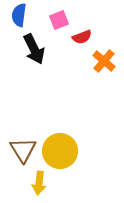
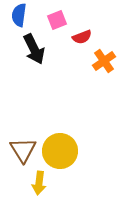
pink square: moved 2 px left
orange cross: rotated 15 degrees clockwise
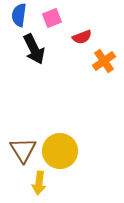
pink square: moved 5 px left, 2 px up
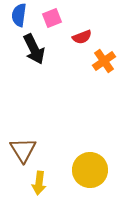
yellow circle: moved 30 px right, 19 px down
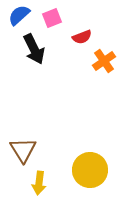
blue semicircle: rotated 40 degrees clockwise
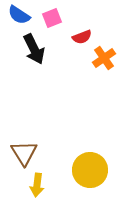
blue semicircle: rotated 105 degrees counterclockwise
orange cross: moved 3 px up
brown triangle: moved 1 px right, 3 px down
yellow arrow: moved 2 px left, 2 px down
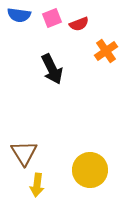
blue semicircle: rotated 25 degrees counterclockwise
red semicircle: moved 3 px left, 13 px up
black arrow: moved 18 px right, 20 px down
orange cross: moved 2 px right, 7 px up
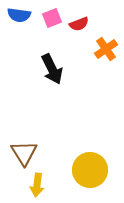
orange cross: moved 2 px up
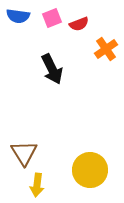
blue semicircle: moved 1 px left, 1 px down
